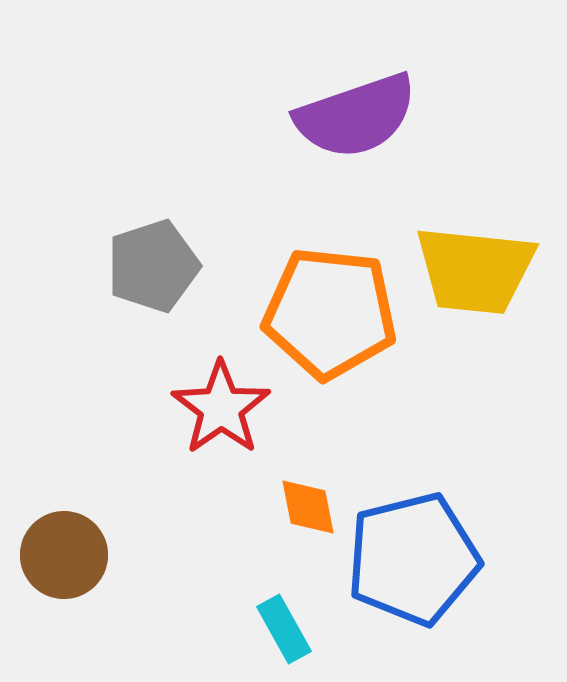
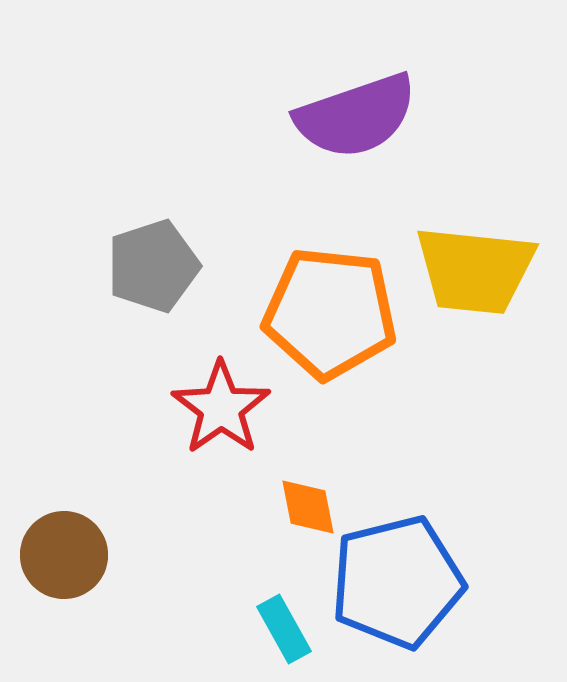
blue pentagon: moved 16 px left, 23 px down
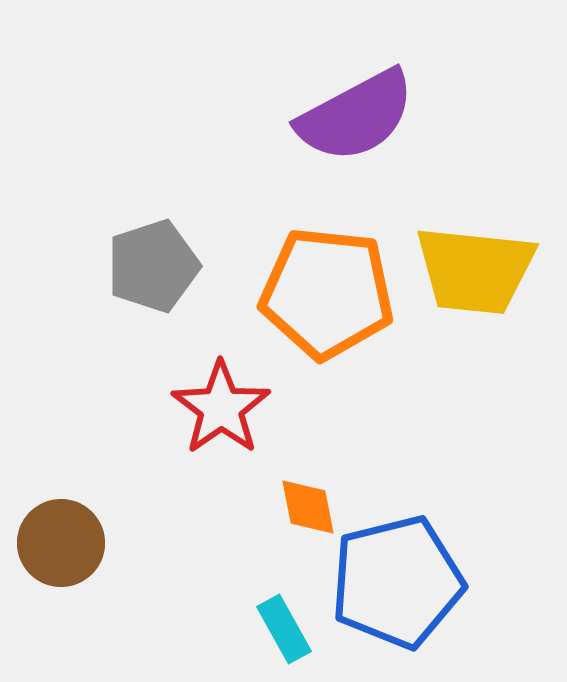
purple semicircle: rotated 9 degrees counterclockwise
orange pentagon: moved 3 px left, 20 px up
brown circle: moved 3 px left, 12 px up
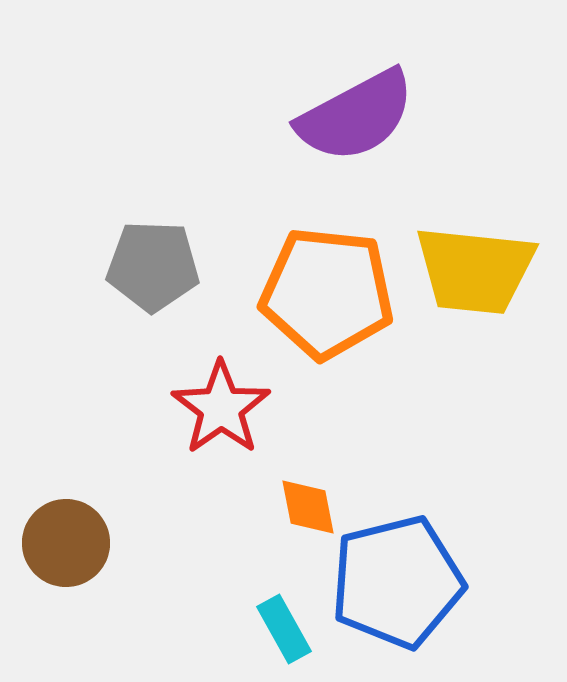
gray pentagon: rotated 20 degrees clockwise
brown circle: moved 5 px right
